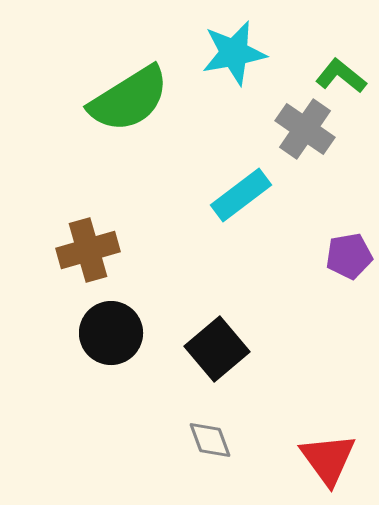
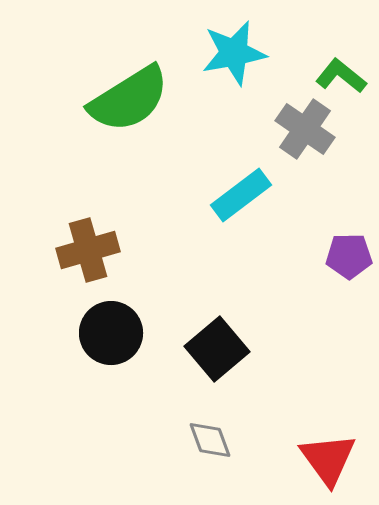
purple pentagon: rotated 9 degrees clockwise
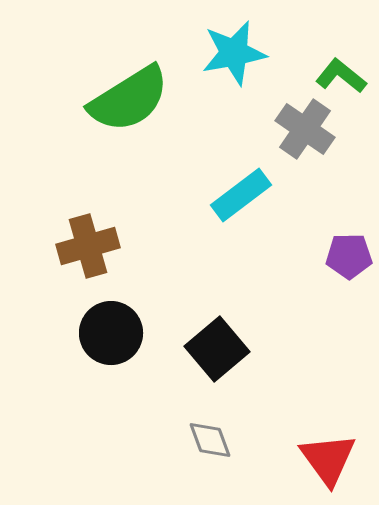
brown cross: moved 4 px up
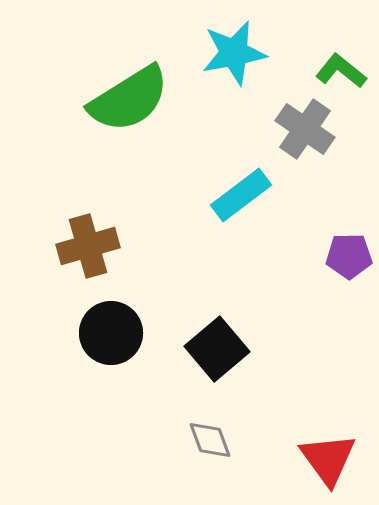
green L-shape: moved 5 px up
